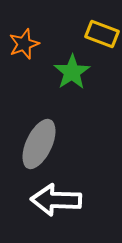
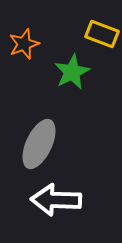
green star: rotated 6 degrees clockwise
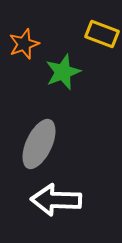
green star: moved 9 px left; rotated 6 degrees clockwise
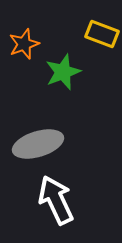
gray ellipse: moved 1 px left; rotated 48 degrees clockwise
white arrow: rotated 63 degrees clockwise
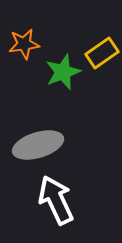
yellow rectangle: moved 19 px down; rotated 56 degrees counterclockwise
orange star: rotated 12 degrees clockwise
gray ellipse: moved 1 px down
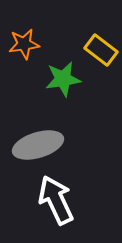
yellow rectangle: moved 1 px left, 3 px up; rotated 72 degrees clockwise
green star: moved 7 px down; rotated 12 degrees clockwise
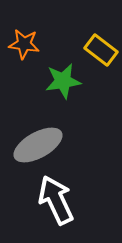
orange star: rotated 16 degrees clockwise
green star: moved 2 px down
gray ellipse: rotated 12 degrees counterclockwise
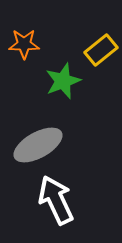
orange star: rotated 8 degrees counterclockwise
yellow rectangle: rotated 76 degrees counterclockwise
green star: rotated 12 degrees counterclockwise
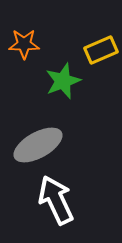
yellow rectangle: rotated 16 degrees clockwise
